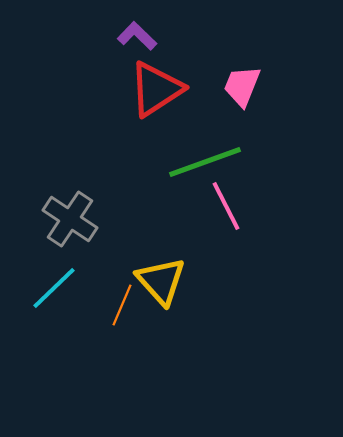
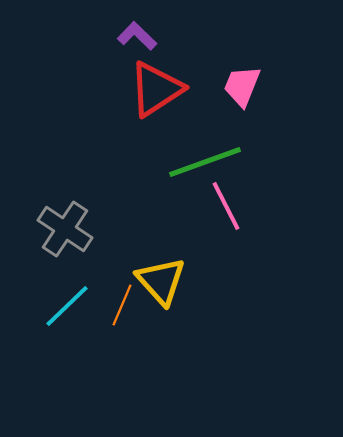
gray cross: moved 5 px left, 10 px down
cyan line: moved 13 px right, 18 px down
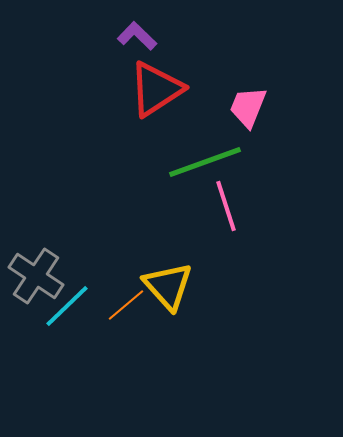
pink trapezoid: moved 6 px right, 21 px down
pink line: rotated 9 degrees clockwise
gray cross: moved 29 px left, 47 px down
yellow triangle: moved 7 px right, 5 px down
orange line: moved 4 px right; rotated 27 degrees clockwise
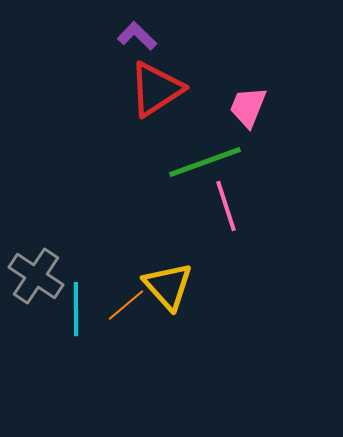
cyan line: moved 9 px right, 3 px down; rotated 46 degrees counterclockwise
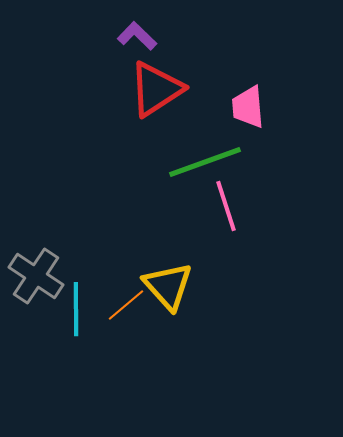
pink trapezoid: rotated 27 degrees counterclockwise
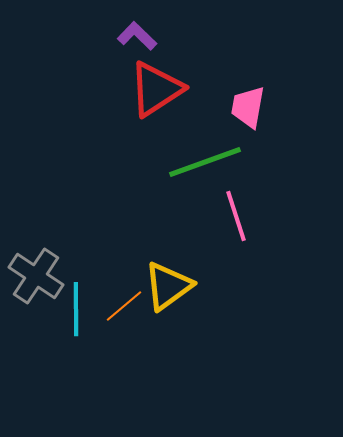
pink trapezoid: rotated 15 degrees clockwise
pink line: moved 10 px right, 10 px down
yellow triangle: rotated 36 degrees clockwise
orange line: moved 2 px left, 1 px down
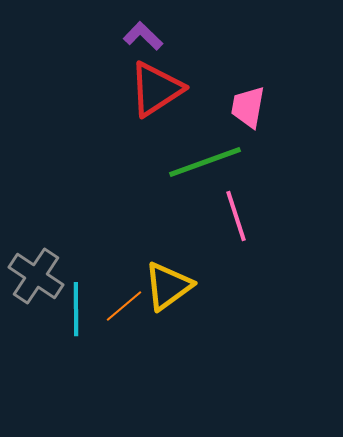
purple L-shape: moved 6 px right
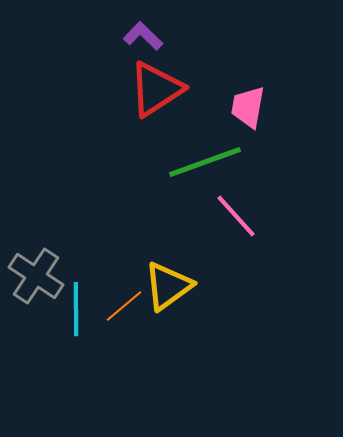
pink line: rotated 24 degrees counterclockwise
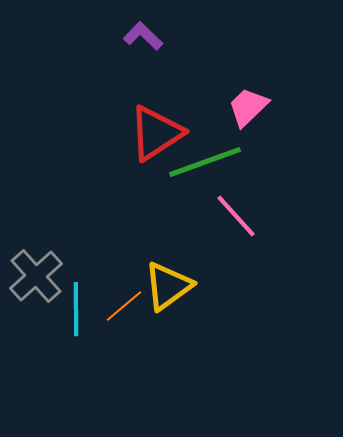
red triangle: moved 44 px down
pink trapezoid: rotated 36 degrees clockwise
gray cross: rotated 14 degrees clockwise
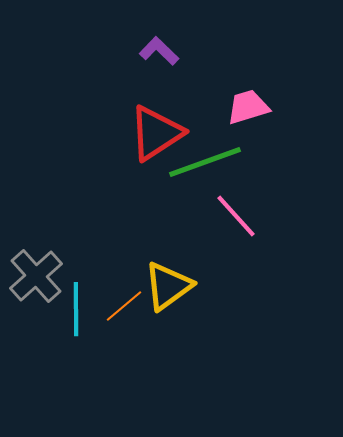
purple L-shape: moved 16 px right, 15 px down
pink trapezoid: rotated 27 degrees clockwise
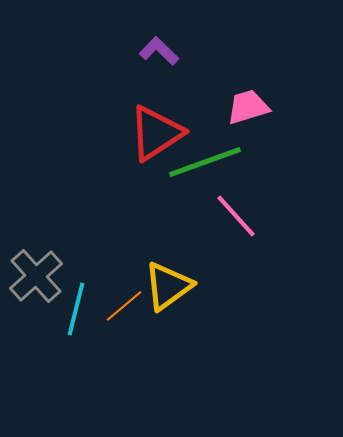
cyan line: rotated 14 degrees clockwise
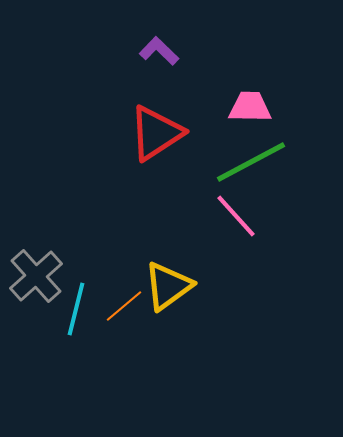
pink trapezoid: moved 2 px right; rotated 18 degrees clockwise
green line: moved 46 px right; rotated 8 degrees counterclockwise
